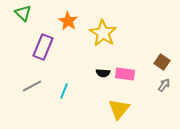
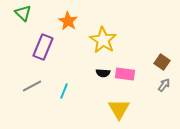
yellow star: moved 7 px down
yellow triangle: rotated 10 degrees counterclockwise
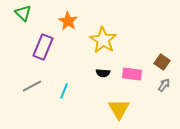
pink rectangle: moved 7 px right
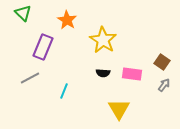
orange star: moved 1 px left, 1 px up
gray line: moved 2 px left, 8 px up
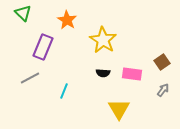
brown square: rotated 21 degrees clockwise
gray arrow: moved 1 px left, 5 px down
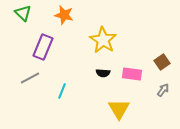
orange star: moved 3 px left, 5 px up; rotated 18 degrees counterclockwise
cyan line: moved 2 px left
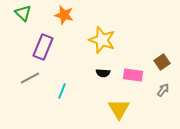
yellow star: moved 1 px left; rotated 12 degrees counterclockwise
pink rectangle: moved 1 px right, 1 px down
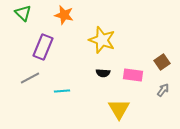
cyan line: rotated 63 degrees clockwise
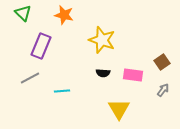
purple rectangle: moved 2 px left, 1 px up
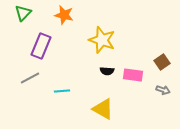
green triangle: rotated 30 degrees clockwise
black semicircle: moved 4 px right, 2 px up
gray arrow: rotated 72 degrees clockwise
yellow triangle: moved 16 px left; rotated 30 degrees counterclockwise
